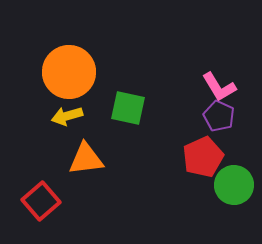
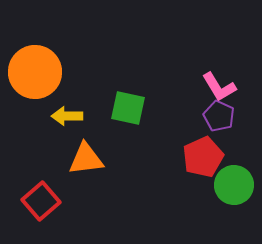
orange circle: moved 34 px left
yellow arrow: rotated 16 degrees clockwise
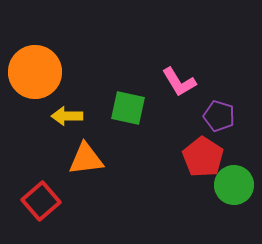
pink L-shape: moved 40 px left, 5 px up
purple pentagon: rotated 8 degrees counterclockwise
red pentagon: rotated 15 degrees counterclockwise
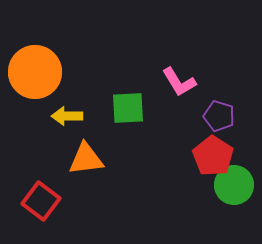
green square: rotated 15 degrees counterclockwise
red pentagon: moved 10 px right, 1 px up
red square: rotated 12 degrees counterclockwise
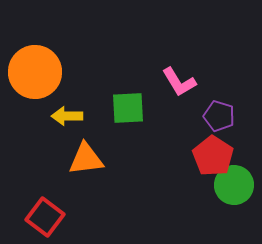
red square: moved 4 px right, 16 px down
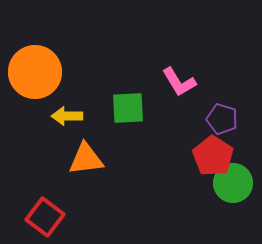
purple pentagon: moved 3 px right, 3 px down
green circle: moved 1 px left, 2 px up
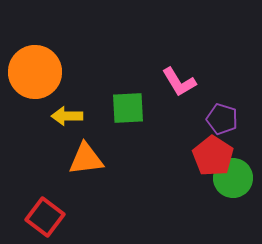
green circle: moved 5 px up
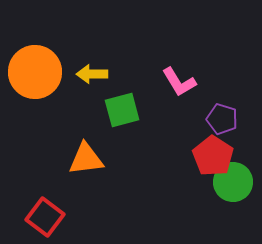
green square: moved 6 px left, 2 px down; rotated 12 degrees counterclockwise
yellow arrow: moved 25 px right, 42 px up
green circle: moved 4 px down
